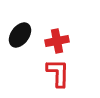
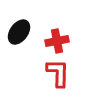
black ellipse: moved 1 px left, 3 px up
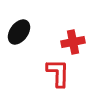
red cross: moved 16 px right, 1 px down
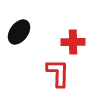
red cross: rotated 10 degrees clockwise
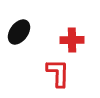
red cross: moved 1 px left, 2 px up
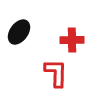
red L-shape: moved 2 px left
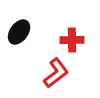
red L-shape: rotated 52 degrees clockwise
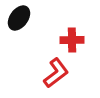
black ellipse: moved 14 px up
